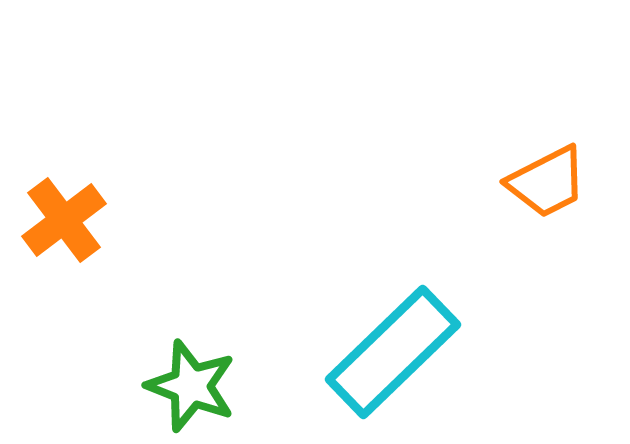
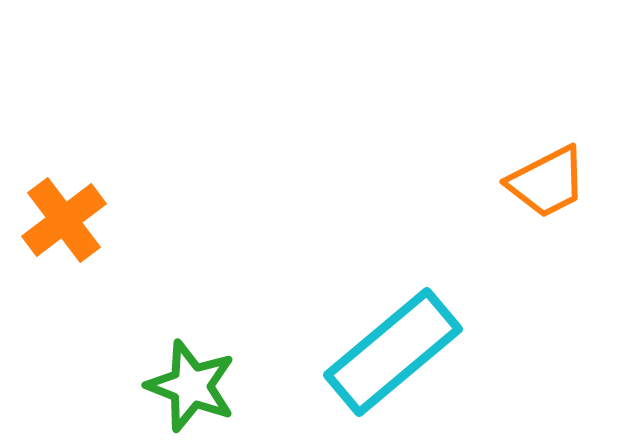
cyan rectangle: rotated 4 degrees clockwise
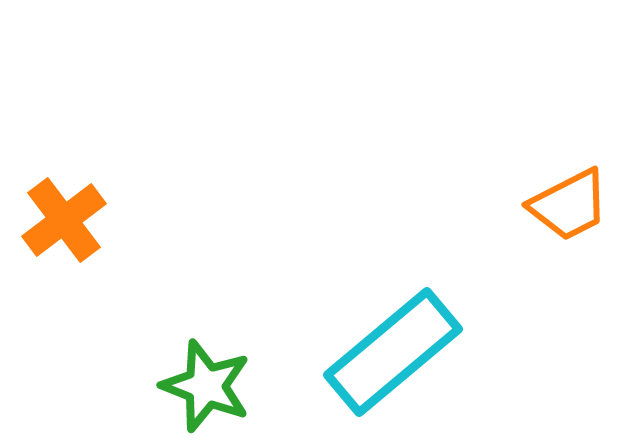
orange trapezoid: moved 22 px right, 23 px down
green star: moved 15 px right
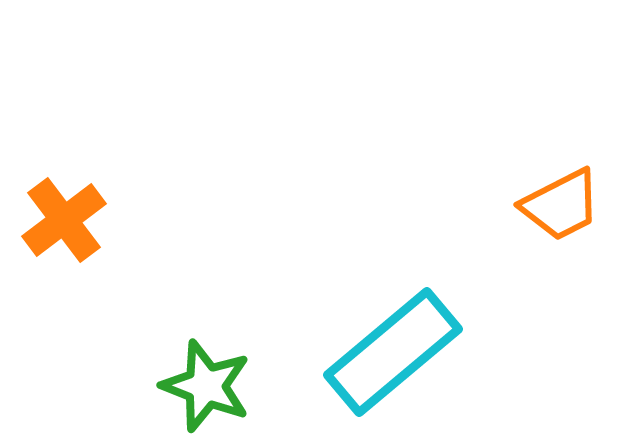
orange trapezoid: moved 8 px left
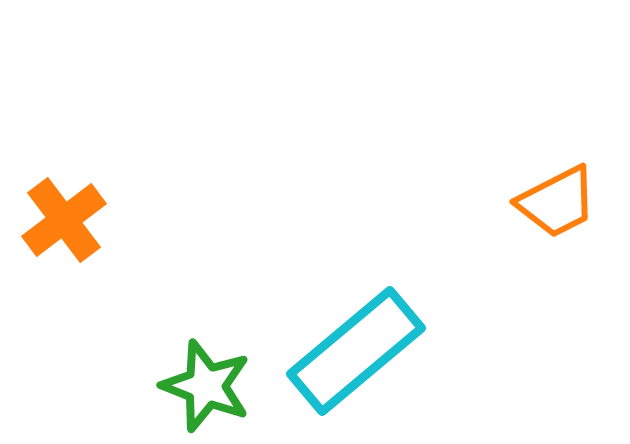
orange trapezoid: moved 4 px left, 3 px up
cyan rectangle: moved 37 px left, 1 px up
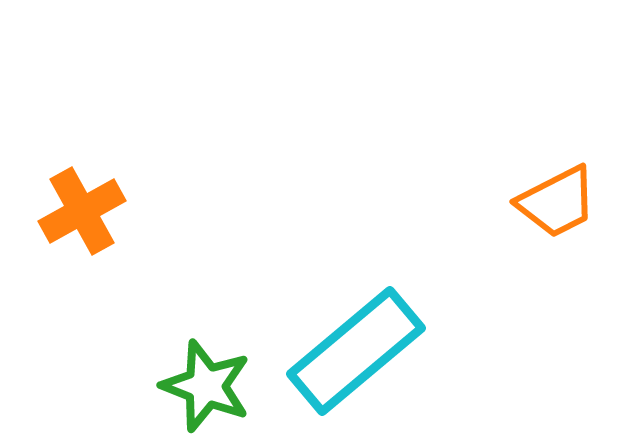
orange cross: moved 18 px right, 9 px up; rotated 8 degrees clockwise
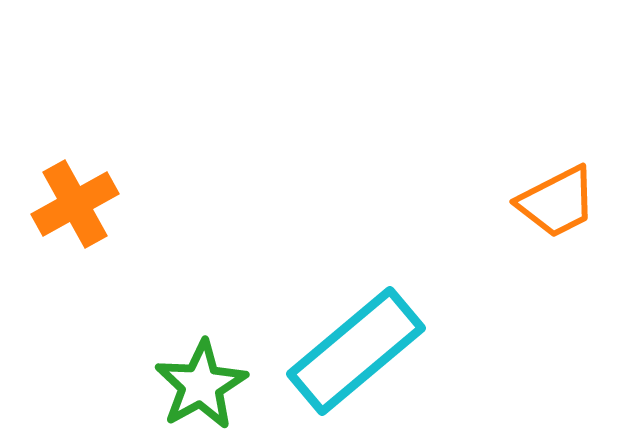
orange cross: moved 7 px left, 7 px up
green star: moved 5 px left, 1 px up; rotated 22 degrees clockwise
